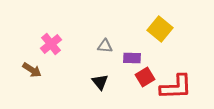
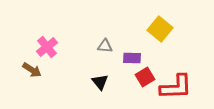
pink cross: moved 4 px left, 3 px down
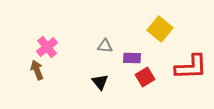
brown arrow: moved 5 px right; rotated 144 degrees counterclockwise
red L-shape: moved 15 px right, 20 px up
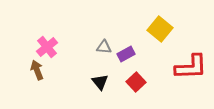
gray triangle: moved 1 px left, 1 px down
purple rectangle: moved 6 px left, 4 px up; rotated 30 degrees counterclockwise
red square: moved 9 px left, 5 px down; rotated 12 degrees counterclockwise
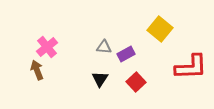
black triangle: moved 3 px up; rotated 12 degrees clockwise
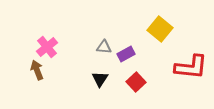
red L-shape: rotated 8 degrees clockwise
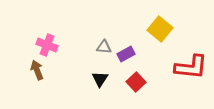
pink cross: moved 2 px up; rotated 30 degrees counterclockwise
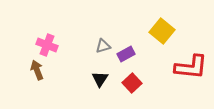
yellow square: moved 2 px right, 2 px down
gray triangle: moved 1 px left, 1 px up; rotated 21 degrees counterclockwise
red square: moved 4 px left, 1 px down
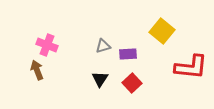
purple rectangle: moved 2 px right; rotated 24 degrees clockwise
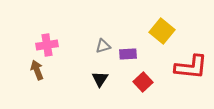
pink cross: rotated 30 degrees counterclockwise
red square: moved 11 px right, 1 px up
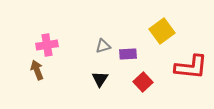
yellow square: rotated 15 degrees clockwise
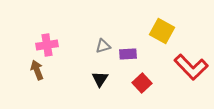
yellow square: rotated 25 degrees counterclockwise
red L-shape: rotated 40 degrees clockwise
red square: moved 1 px left, 1 px down
